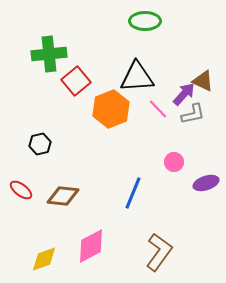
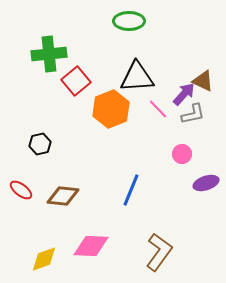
green ellipse: moved 16 px left
pink circle: moved 8 px right, 8 px up
blue line: moved 2 px left, 3 px up
pink diamond: rotated 30 degrees clockwise
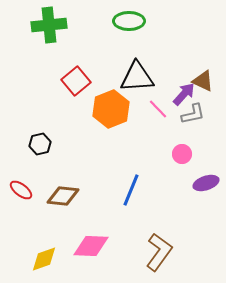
green cross: moved 29 px up
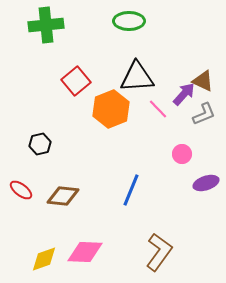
green cross: moved 3 px left
gray L-shape: moved 11 px right; rotated 10 degrees counterclockwise
pink diamond: moved 6 px left, 6 px down
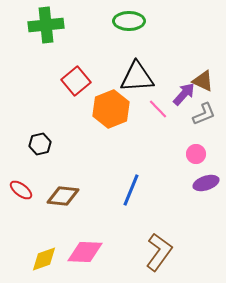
pink circle: moved 14 px right
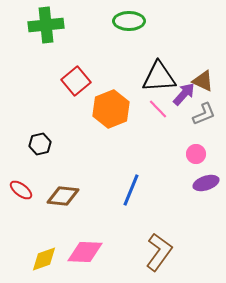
black triangle: moved 22 px right
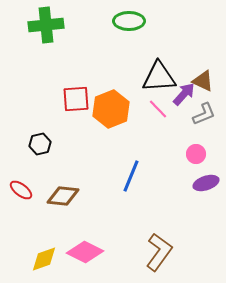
red square: moved 18 px down; rotated 36 degrees clockwise
blue line: moved 14 px up
pink diamond: rotated 24 degrees clockwise
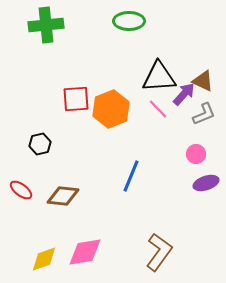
pink diamond: rotated 36 degrees counterclockwise
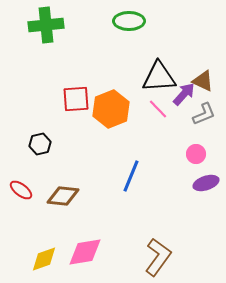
brown L-shape: moved 1 px left, 5 px down
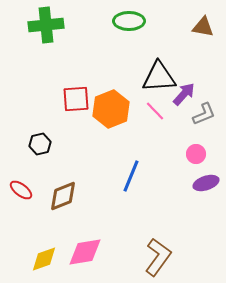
brown triangle: moved 54 px up; rotated 15 degrees counterclockwise
pink line: moved 3 px left, 2 px down
brown diamond: rotated 28 degrees counterclockwise
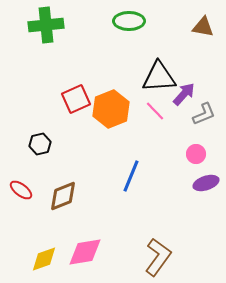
red square: rotated 20 degrees counterclockwise
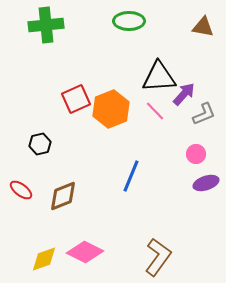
pink diamond: rotated 36 degrees clockwise
